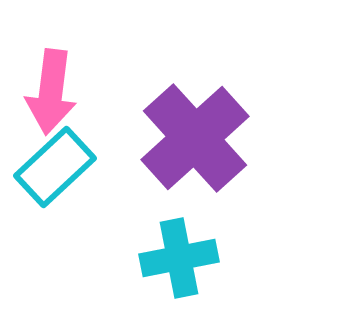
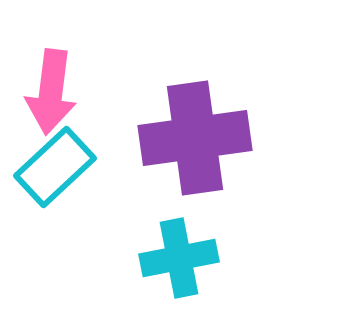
purple cross: rotated 34 degrees clockwise
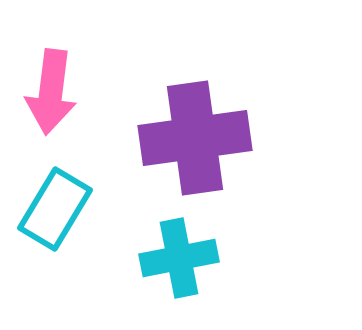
cyan rectangle: moved 42 px down; rotated 16 degrees counterclockwise
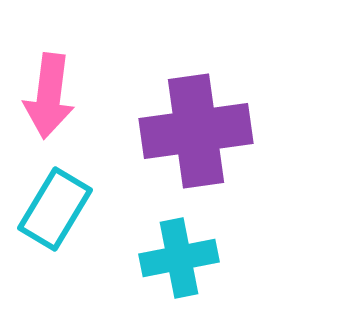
pink arrow: moved 2 px left, 4 px down
purple cross: moved 1 px right, 7 px up
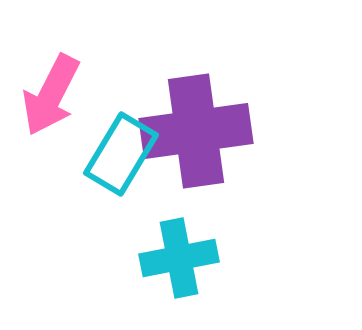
pink arrow: moved 2 px right, 1 px up; rotated 20 degrees clockwise
cyan rectangle: moved 66 px right, 55 px up
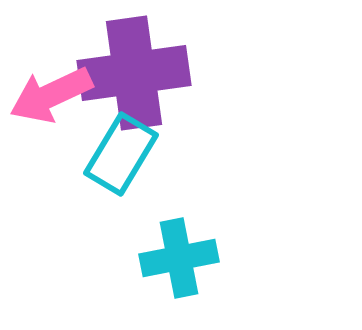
pink arrow: rotated 38 degrees clockwise
purple cross: moved 62 px left, 58 px up
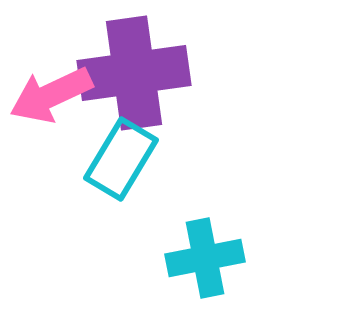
cyan rectangle: moved 5 px down
cyan cross: moved 26 px right
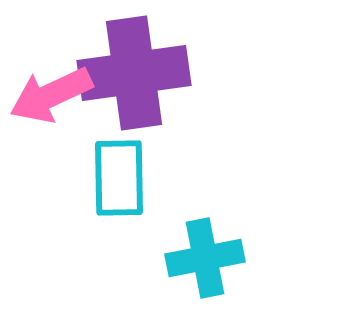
cyan rectangle: moved 2 px left, 19 px down; rotated 32 degrees counterclockwise
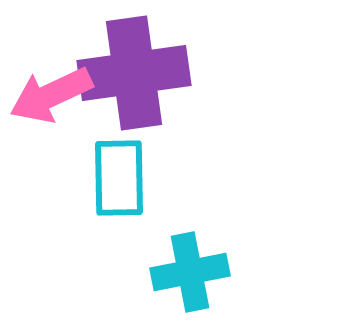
cyan cross: moved 15 px left, 14 px down
